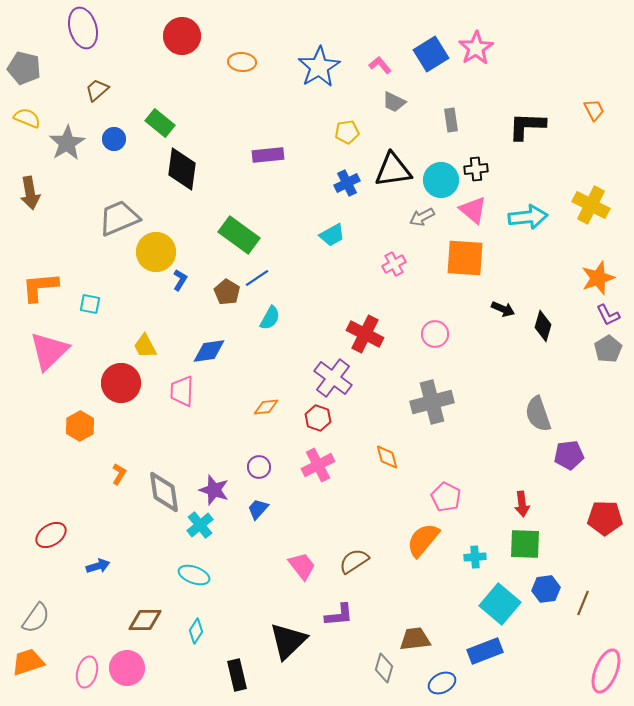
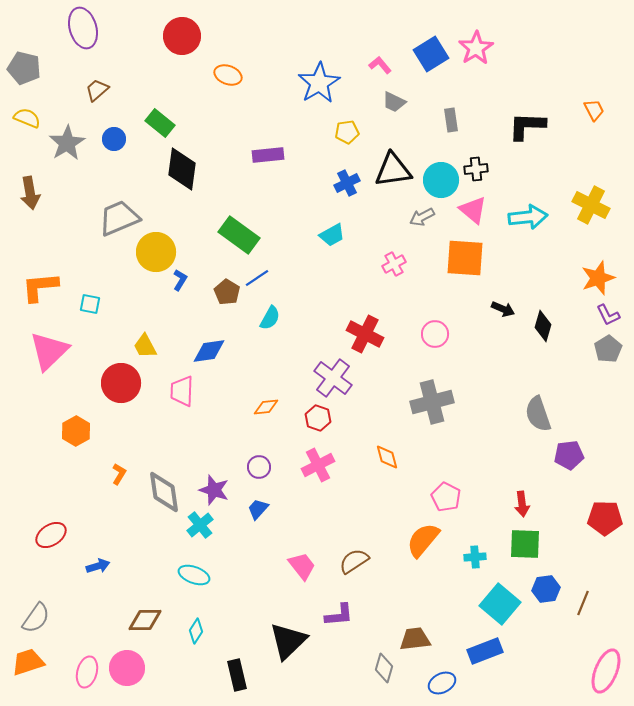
orange ellipse at (242, 62): moved 14 px left, 13 px down; rotated 16 degrees clockwise
blue star at (319, 67): moved 16 px down
orange hexagon at (80, 426): moved 4 px left, 5 px down
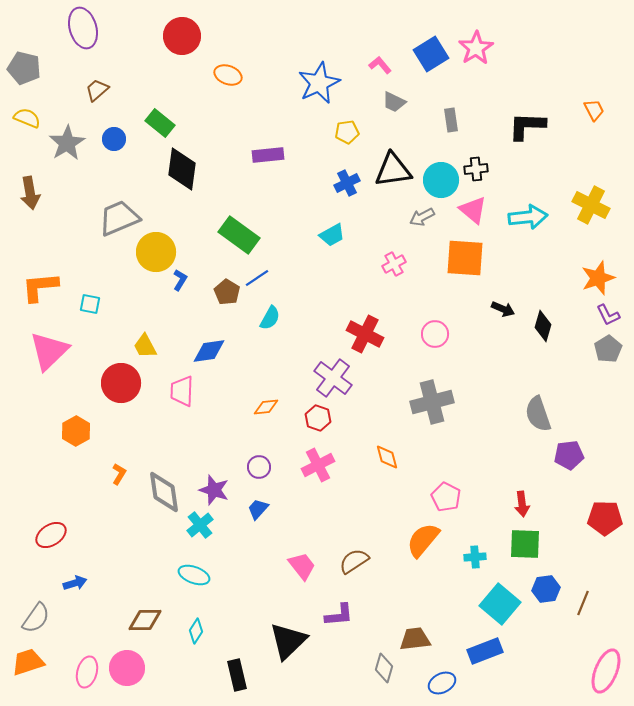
blue star at (319, 83): rotated 6 degrees clockwise
blue arrow at (98, 566): moved 23 px left, 17 px down
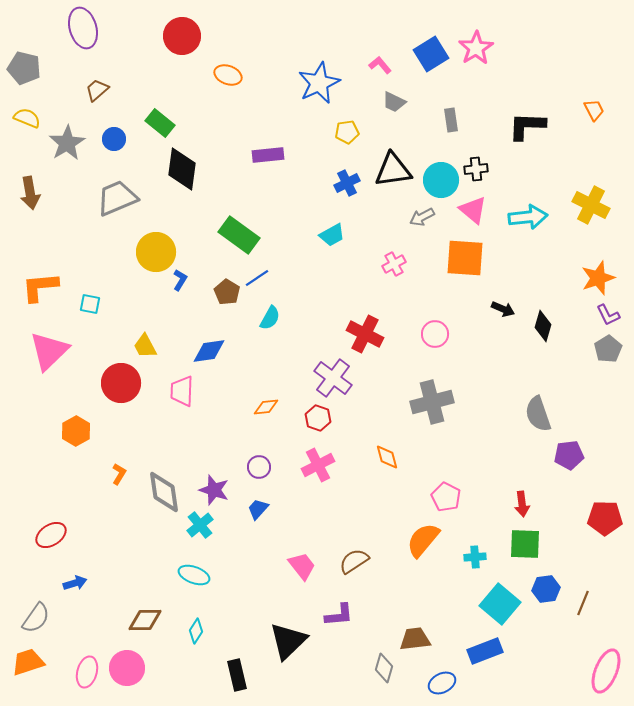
gray trapezoid at (119, 218): moved 2 px left, 20 px up
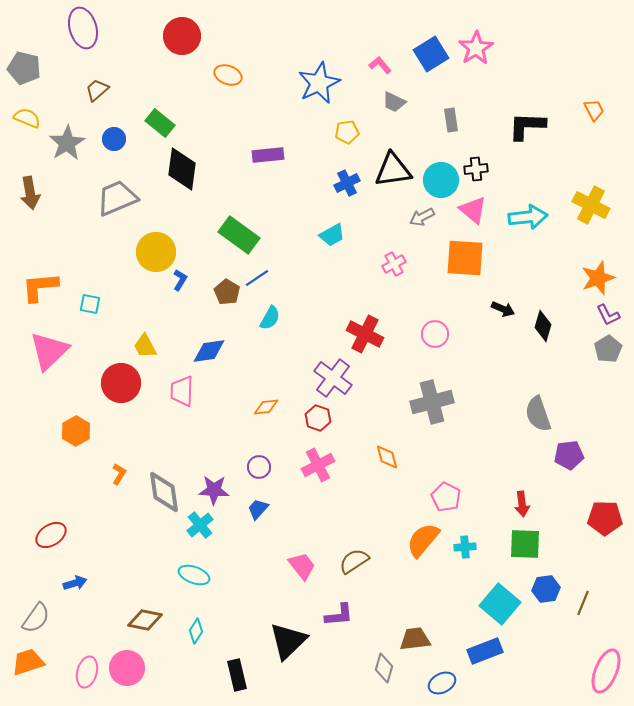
purple star at (214, 490): rotated 16 degrees counterclockwise
cyan cross at (475, 557): moved 10 px left, 10 px up
brown diamond at (145, 620): rotated 12 degrees clockwise
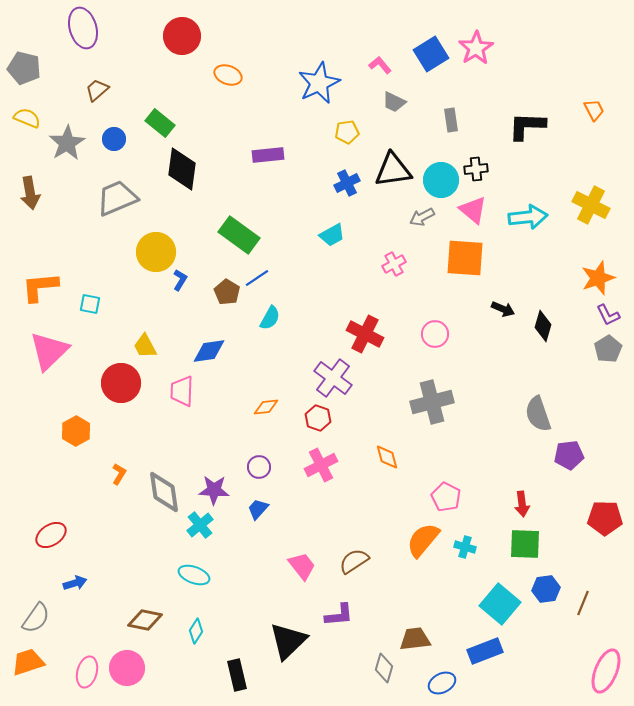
pink cross at (318, 465): moved 3 px right
cyan cross at (465, 547): rotated 20 degrees clockwise
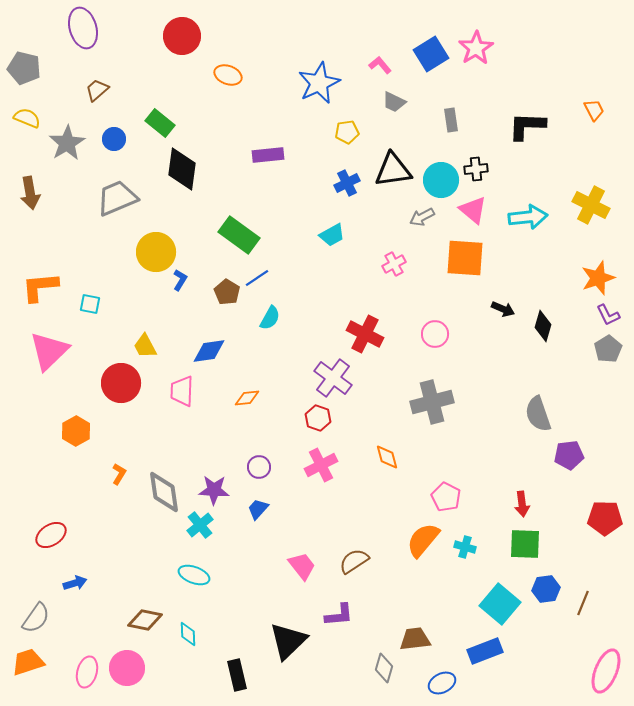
orange diamond at (266, 407): moved 19 px left, 9 px up
cyan diamond at (196, 631): moved 8 px left, 3 px down; rotated 35 degrees counterclockwise
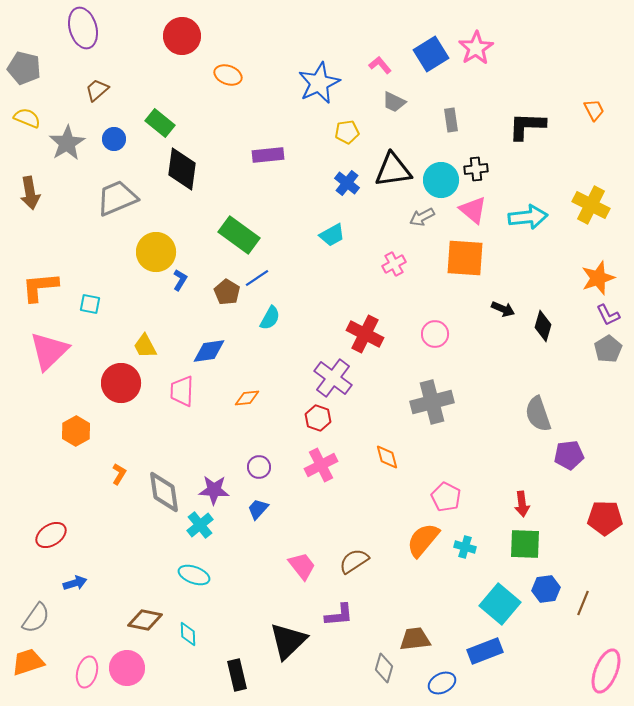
blue cross at (347, 183): rotated 25 degrees counterclockwise
